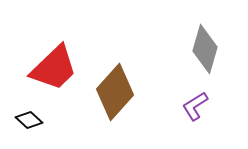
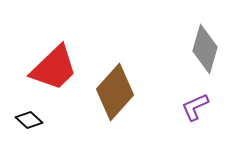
purple L-shape: moved 1 px down; rotated 8 degrees clockwise
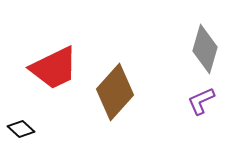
red trapezoid: rotated 18 degrees clockwise
purple L-shape: moved 6 px right, 6 px up
black diamond: moved 8 px left, 9 px down
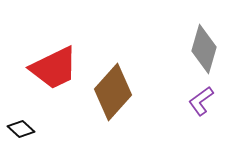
gray diamond: moved 1 px left
brown diamond: moved 2 px left
purple L-shape: rotated 12 degrees counterclockwise
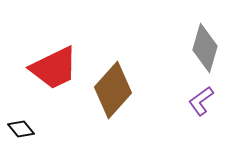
gray diamond: moved 1 px right, 1 px up
brown diamond: moved 2 px up
black diamond: rotated 8 degrees clockwise
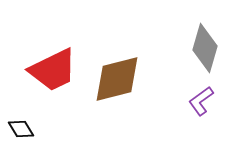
red trapezoid: moved 1 px left, 2 px down
brown diamond: moved 4 px right, 11 px up; rotated 34 degrees clockwise
black diamond: rotated 8 degrees clockwise
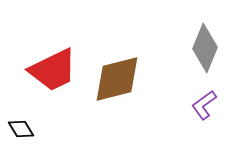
gray diamond: rotated 6 degrees clockwise
purple L-shape: moved 3 px right, 4 px down
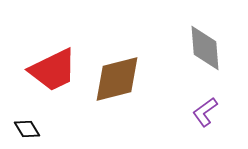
gray diamond: rotated 27 degrees counterclockwise
purple L-shape: moved 1 px right, 7 px down
black diamond: moved 6 px right
